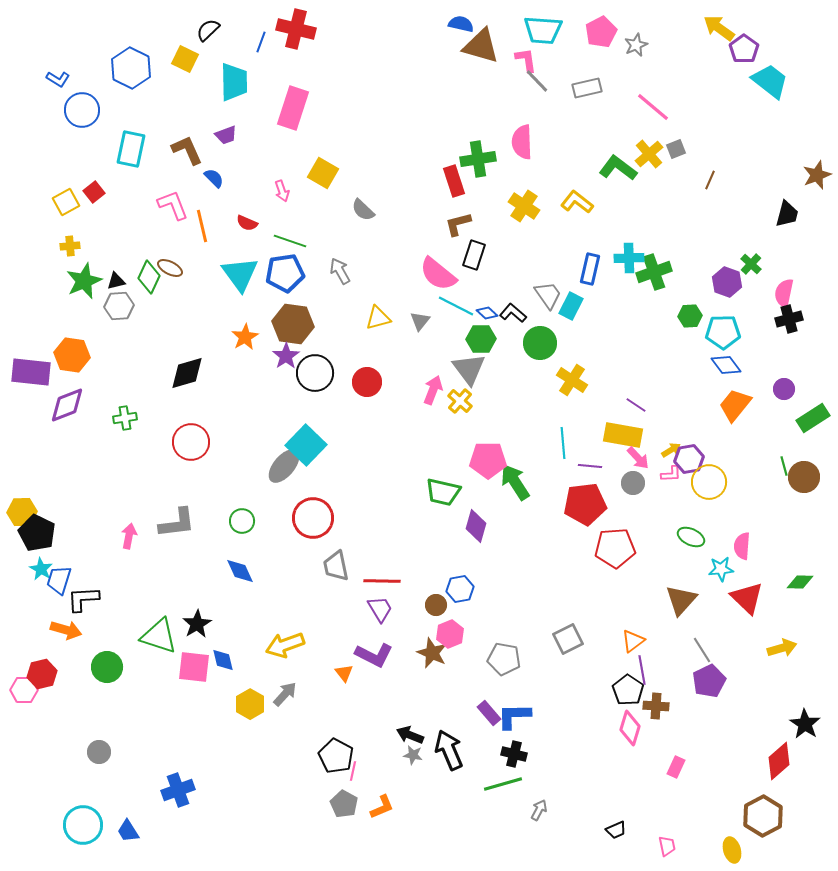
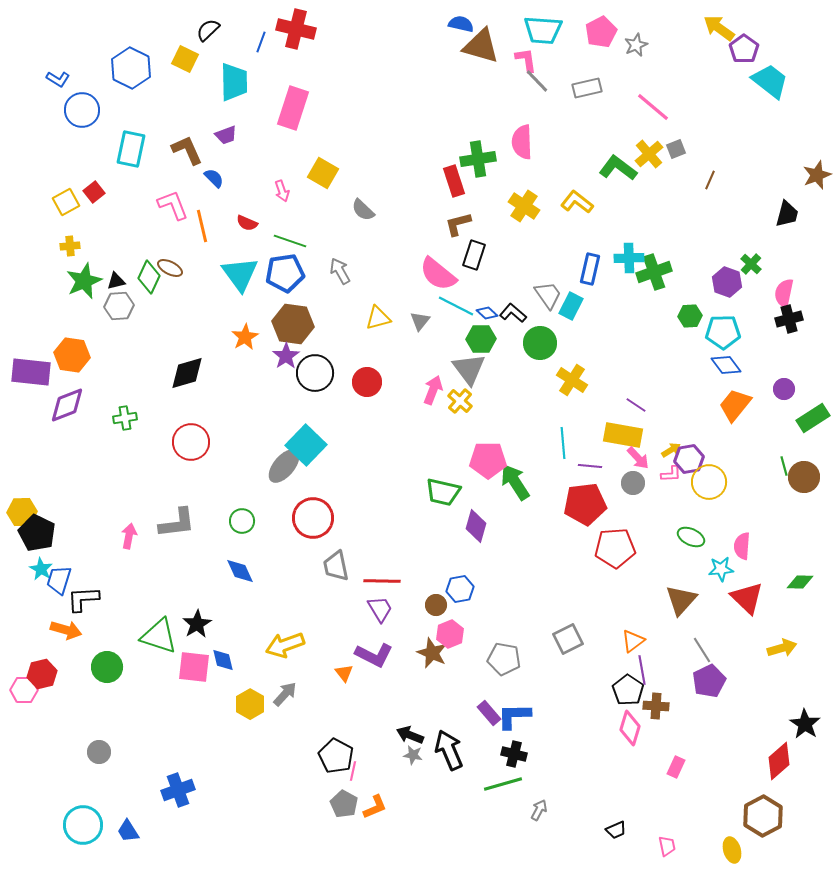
orange L-shape at (382, 807): moved 7 px left
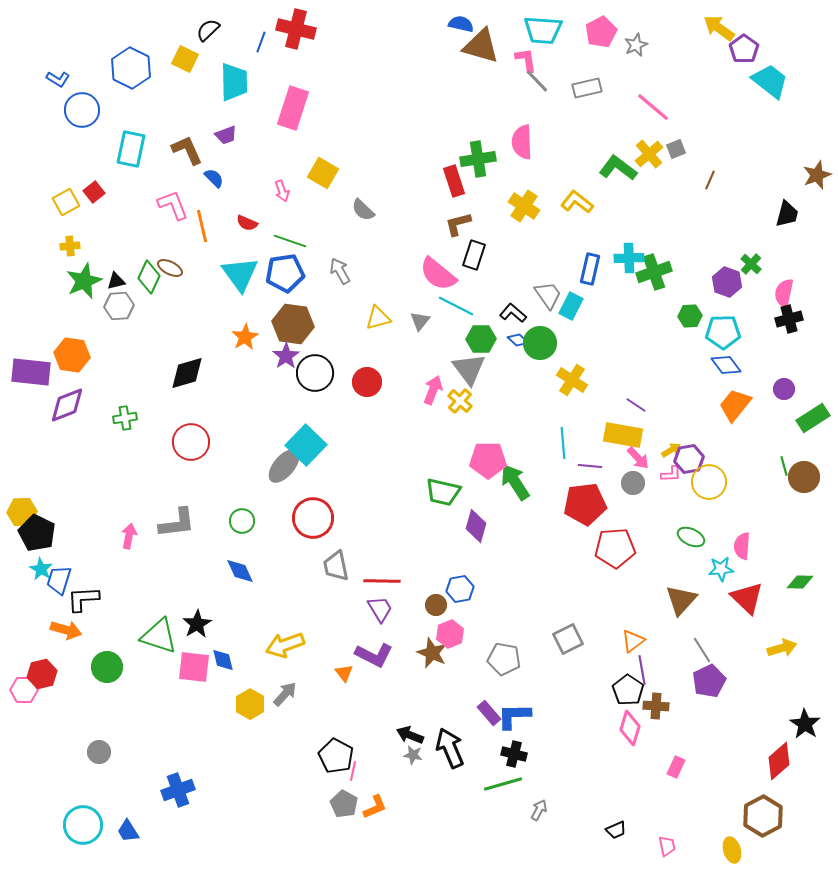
blue diamond at (487, 313): moved 31 px right, 27 px down
black arrow at (449, 750): moved 1 px right, 2 px up
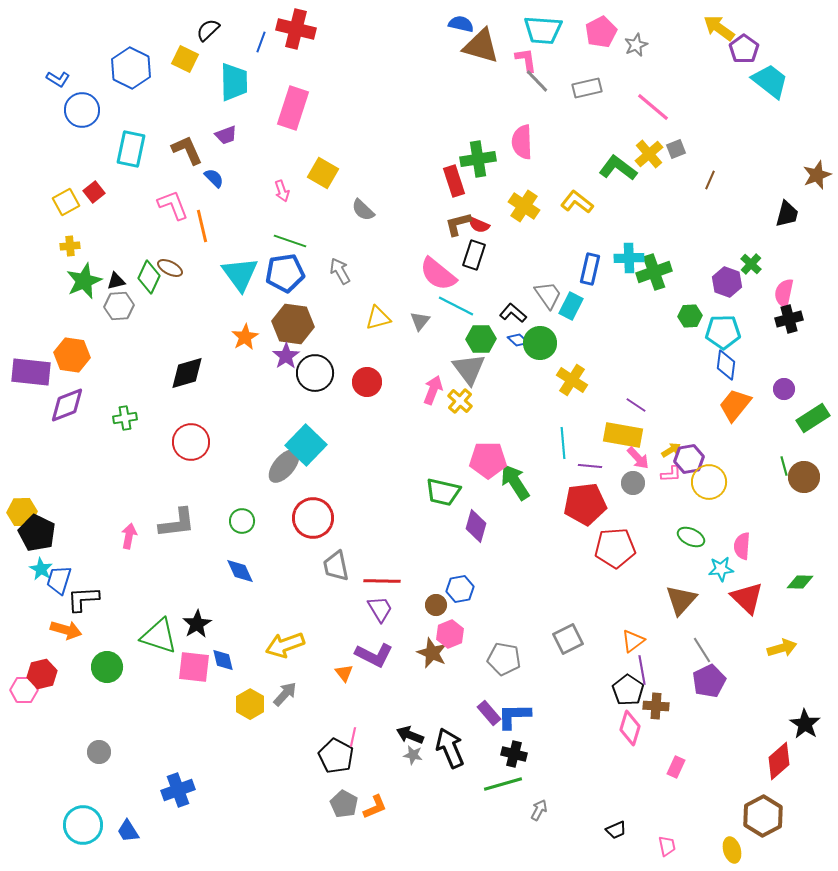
red semicircle at (247, 223): moved 232 px right, 2 px down
blue diamond at (726, 365): rotated 44 degrees clockwise
pink line at (353, 771): moved 34 px up
